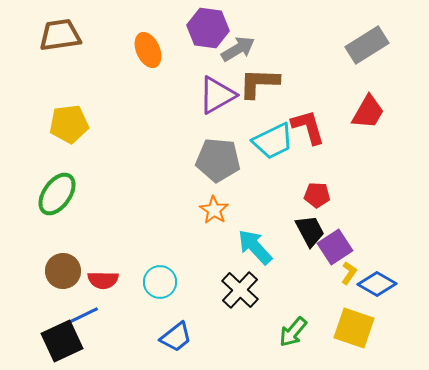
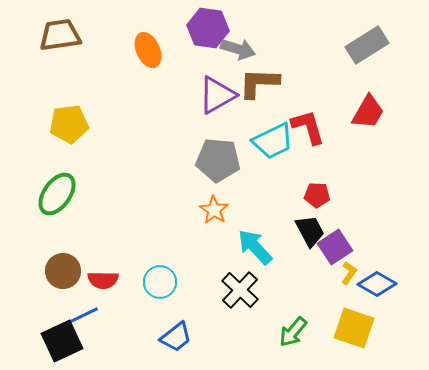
gray arrow: rotated 48 degrees clockwise
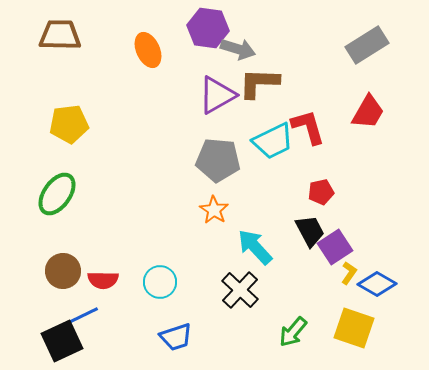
brown trapezoid: rotated 9 degrees clockwise
red pentagon: moved 4 px right, 3 px up; rotated 15 degrees counterclockwise
blue trapezoid: rotated 20 degrees clockwise
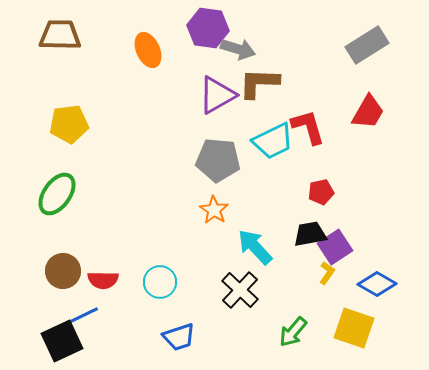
black trapezoid: moved 3 px down; rotated 72 degrees counterclockwise
yellow L-shape: moved 22 px left
blue trapezoid: moved 3 px right
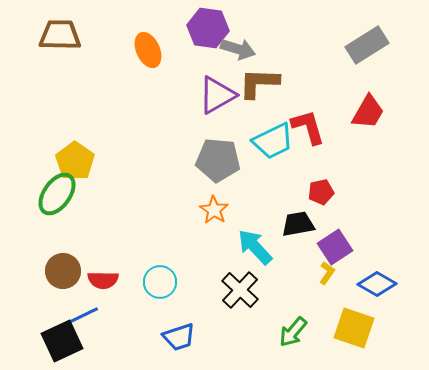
yellow pentagon: moved 6 px right, 37 px down; rotated 30 degrees counterclockwise
black trapezoid: moved 12 px left, 10 px up
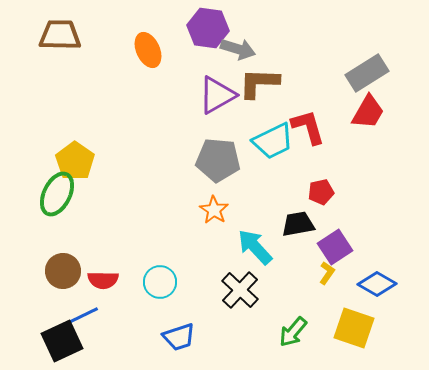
gray rectangle: moved 28 px down
green ellipse: rotated 9 degrees counterclockwise
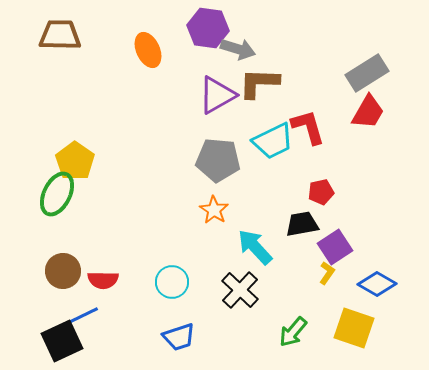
black trapezoid: moved 4 px right
cyan circle: moved 12 px right
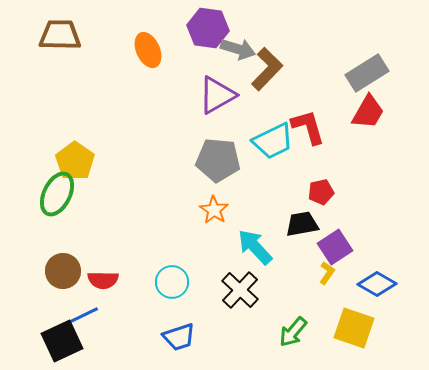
brown L-shape: moved 8 px right, 14 px up; rotated 132 degrees clockwise
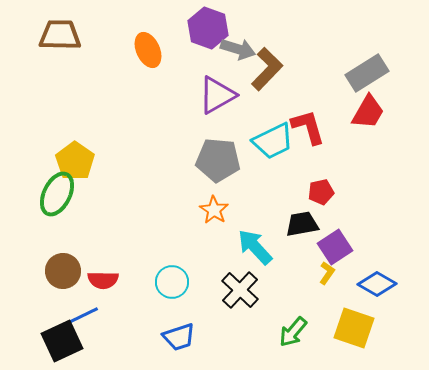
purple hexagon: rotated 12 degrees clockwise
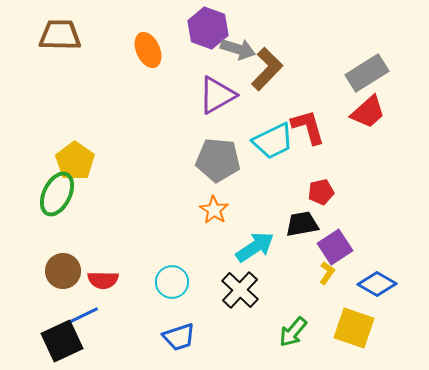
red trapezoid: rotated 18 degrees clockwise
cyan arrow: rotated 99 degrees clockwise
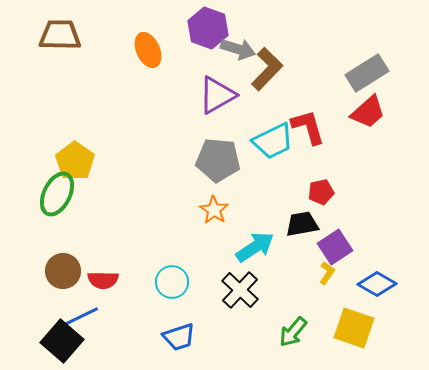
black square: rotated 24 degrees counterclockwise
